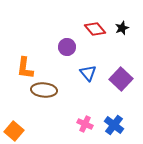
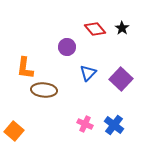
black star: rotated 16 degrees counterclockwise
blue triangle: rotated 24 degrees clockwise
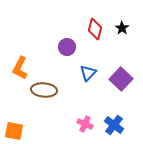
red diamond: rotated 55 degrees clockwise
orange L-shape: moved 5 px left; rotated 20 degrees clockwise
orange square: rotated 30 degrees counterclockwise
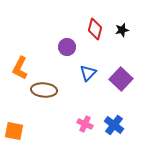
black star: moved 2 px down; rotated 24 degrees clockwise
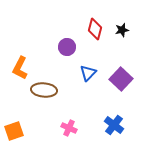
pink cross: moved 16 px left, 4 px down
orange square: rotated 30 degrees counterclockwise
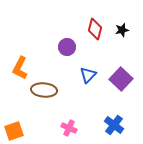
blue triangle: moved 2 px down
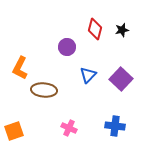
blue cross: moved 1 px right, 1 px down; rotated 30 degrees counterclockwise
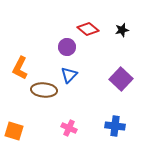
red diamond: moved 7 px left; rotated 65 degrees counterclockwise
blue triangle: moved 19 px left
orange square: rotated 36 degrees clockwise
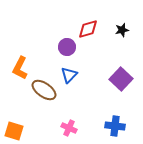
red diamond: rotated 55 degrees counterclockwise
brown ellipse: rotated 30 degrees clockwise
